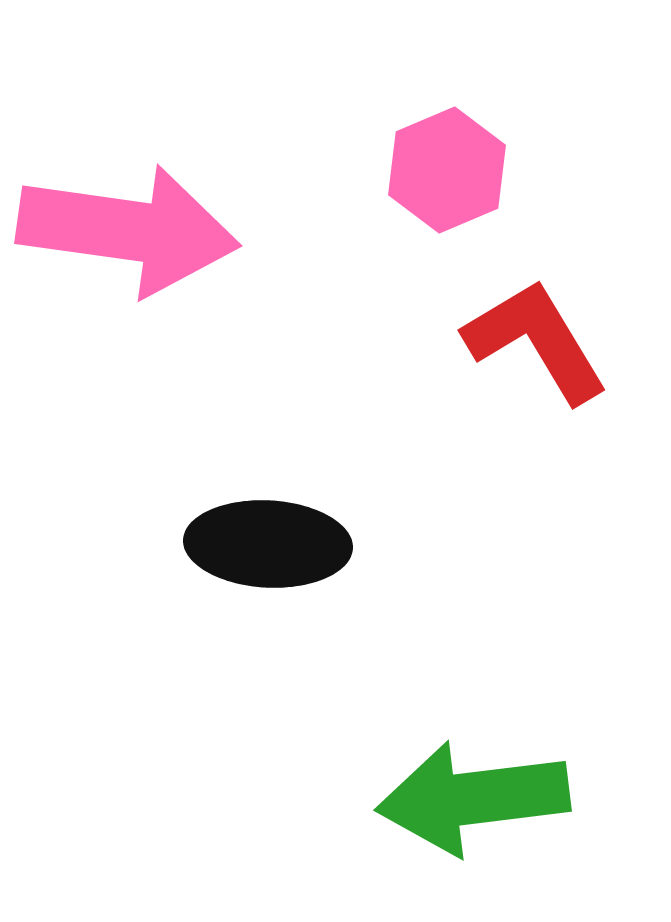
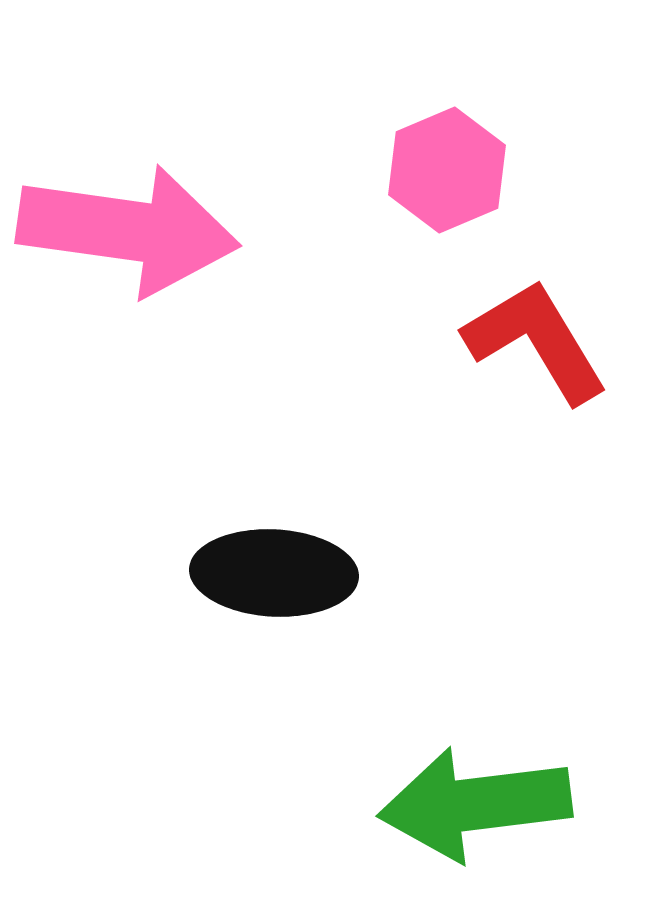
black ellipse: moved 6 px right, 29 px down
green arrow: moved 2 px right, 6 px down
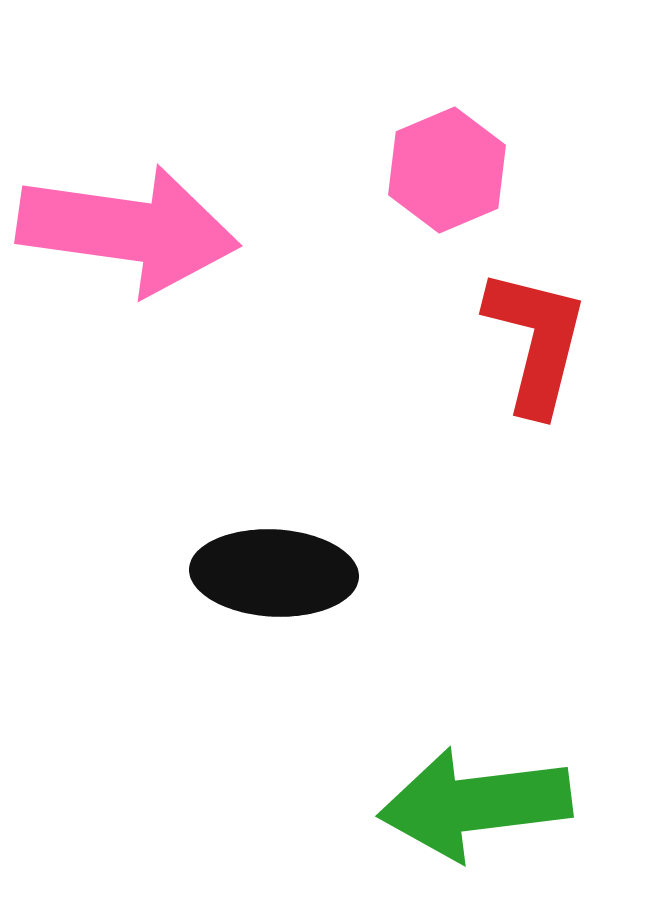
red L-shape: rotated 45 degrees clockwise
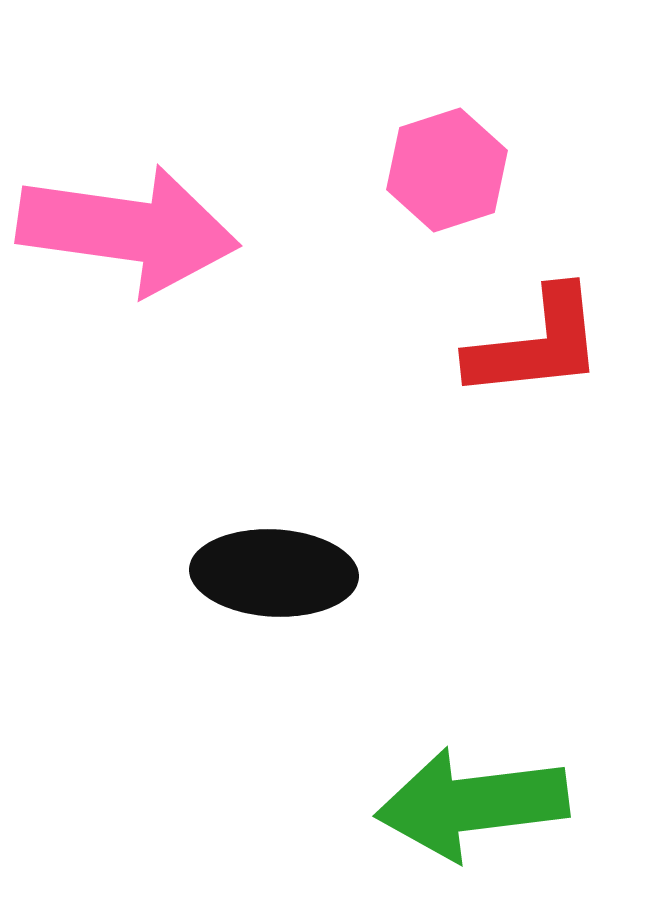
pink hexagon: rotated 5 degrees clockwise
red L-shape: moved 3 px down; rotated 70 degrees clockwise
green arrow: moved 3 px left
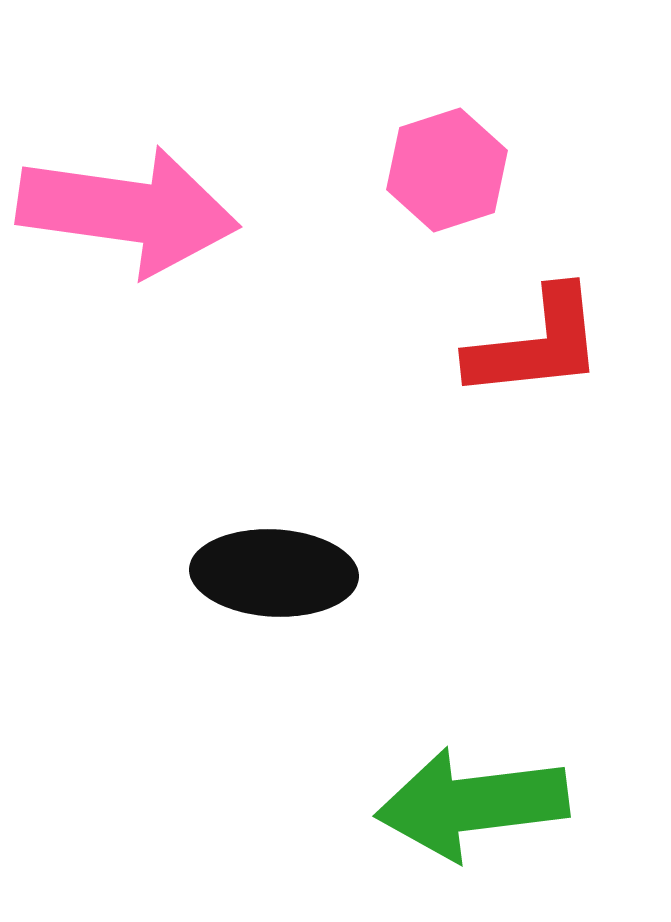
pink arrow: moved 19 px up
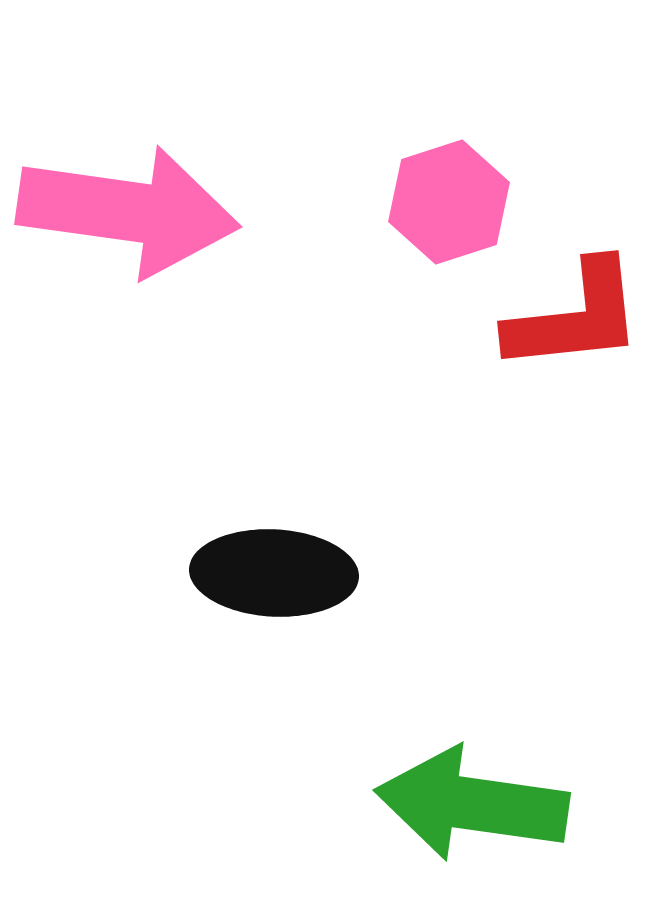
pink hexagon: moved 2 px right, 32 px down
red L-shape: moved 39 px right, 27 px up
green arrow: rotated 15 degrees clockwise
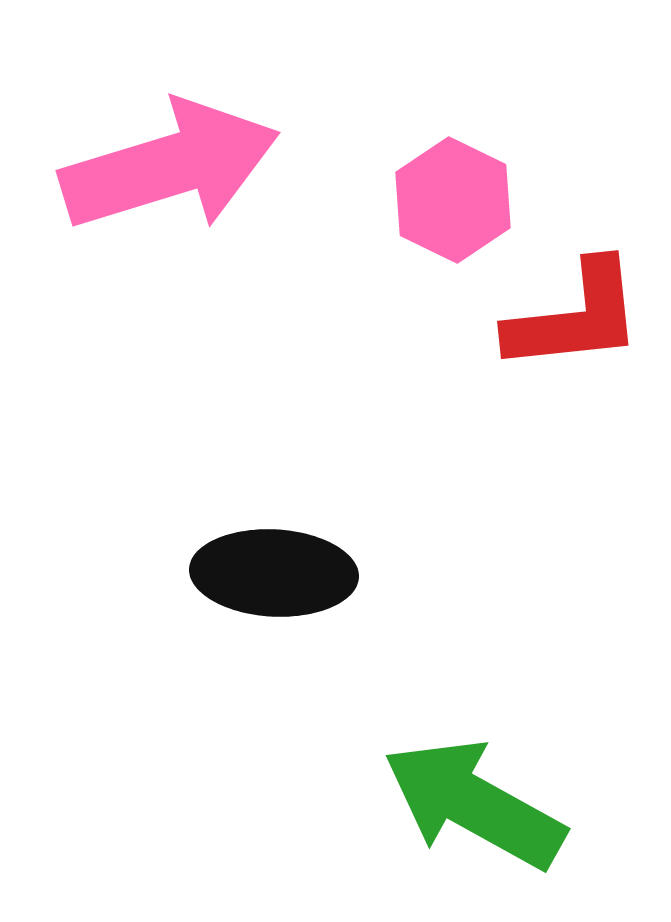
pink hexagon: moved 4 px right, 2 px up; rotated 16 degrees counterclockwise
pink arrow: moved 42 px right, 45 px up; rotated 25 degrees counterclockwise
green arrow: moved 2 px right; rotated 21 degrees clockwise
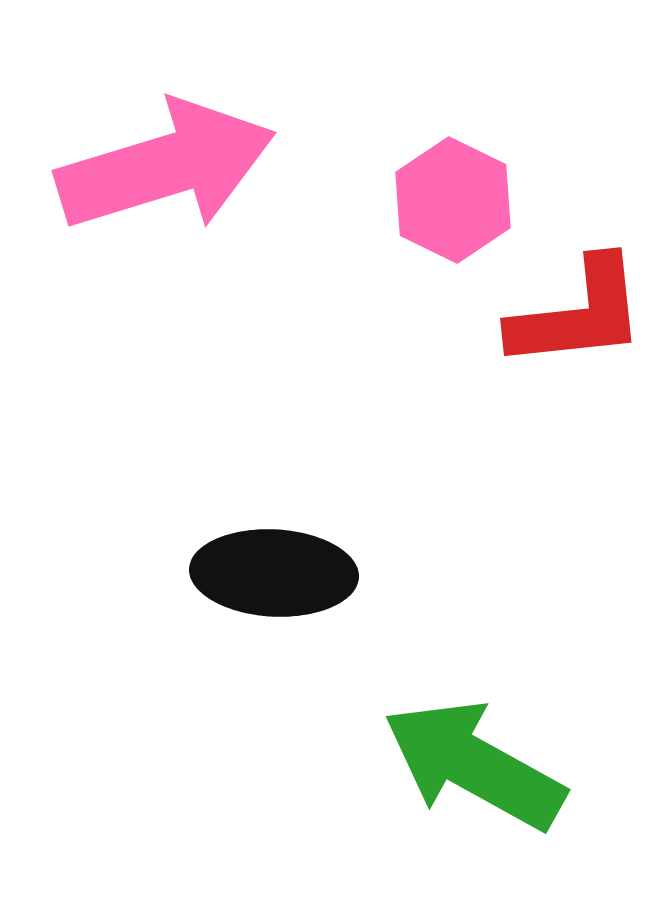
pink arrow: moved 4 px left
red L-shape: moved 3 px right, 3 px up
green arrow: moved 39 px up
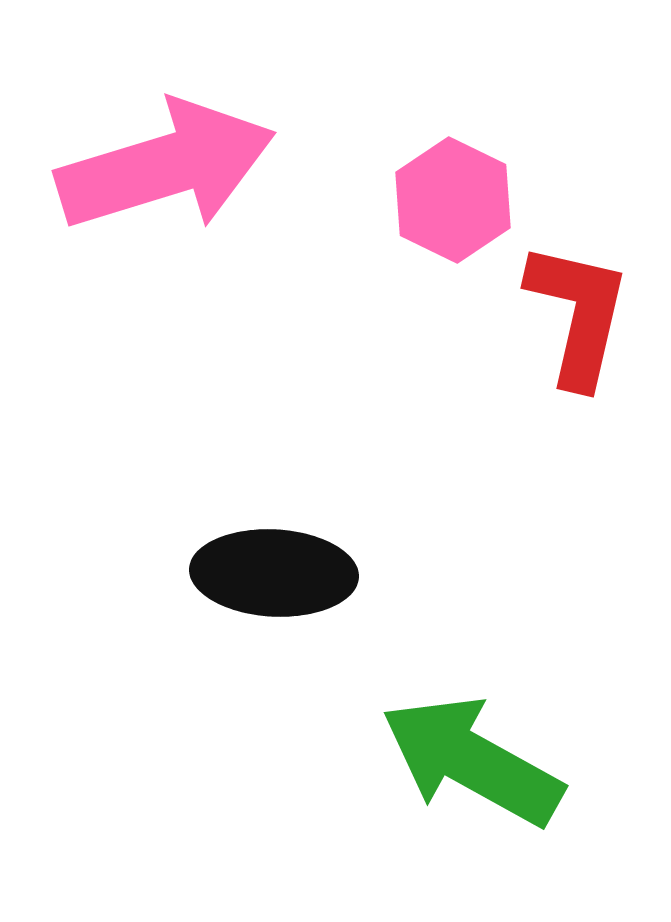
red L-shape: rotated 71 degrees counterclockwise
green arrow: moved 2 px left, 4 px up
